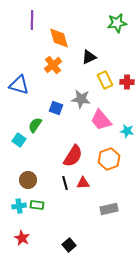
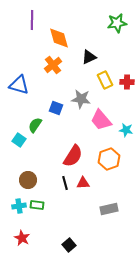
cyan star: moved 1 px left, 1 px up
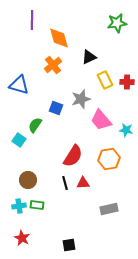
gray star: rotated 24 degrees counterclockwise
orange hexagon: rotated 10 degrees clockwise
black square: rotated 32 degrees clockwise
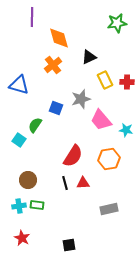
purple line: moved 3 px up
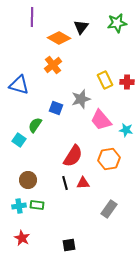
orange diamond: rotated 45 degrees counterclockwise
black triangle: moved 8 px left, 30 px up; rotated 28 degrees counterclockwise
gray rectangle: rotated 42 degrees counterclockwise
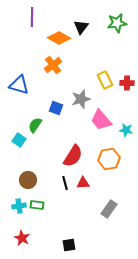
red cross: moved 1 px down
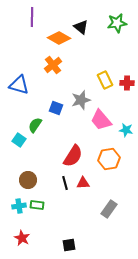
black triangle: rotated 28 degrees counterclockwise
gray star: moved 1 px down
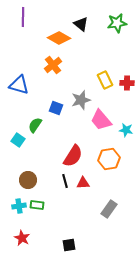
purple line: moved 9 px left
black triangle: moved 3 px up
cyan square: moved 1 px left
black line: moved 2 px up
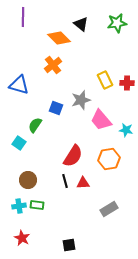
orange diamond: rotated 15 degrees clockwise
cyan square: moved 1 px right, 3 px down
gray rectangle: rotated 24 degrees clockwise
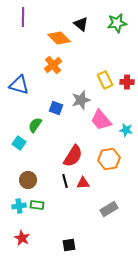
red cross: moved 1 px up
